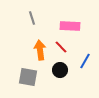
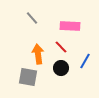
gray line: rotated 24 degrees counterclockwise
orange arrow: moved 2 px left, 4 px down
black circle: moved 1 px right, 2 px up
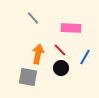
gray line: moved 1 px right
pink rectangle: moved 1 px right, 2 px down
red line: moved 1 px left, 3 px down
orange arrow: rotated 18 degrees clockwise
blue line: moved 4 px up
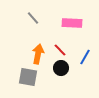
pink rectangle: moved 1 px right, 5 px up
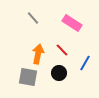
pink rectangle: rotated 30 degrees clockwise
red line: moved 2 px right
blue line: moved 6 px down
black circle: moved 2 px left, 5 px down
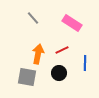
red line: rotated 72 degrees counterclockwise
blue line: rotated 28 degrees counterclockwise
gray square: moved 1 px left
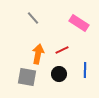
pink rectangle: moved 7 px right
blue line: moved 7 px down
black circle: moved 1 px down
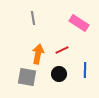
gray line: rotated 32 degrees clockwise
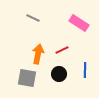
gray line: rotated 56 degrees counterclockwise
gray square: moved 1 px down
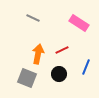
blue line: moved 1 px right, 3 px up; rotated 21 degrees clockwise
gray square: rotated 12 degrees clockwise
